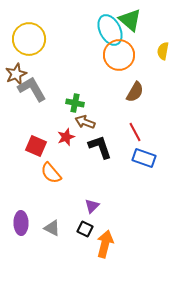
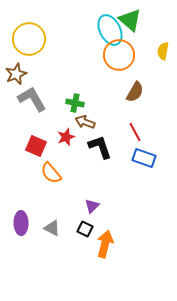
gray L-shape: moved 10 px down
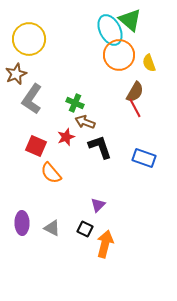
yellow semicircle: moved 14 px left, 12 px down; rotated 30 degrees counterclockwise
gray L-shape: rotated 116 degrees counterclockwise
green cross: rotated 12 degrees clockwise
red line: moved 24 px up
purple triangle: moved 6 px right, 1 px up
purple ellipse: moved 1 px right
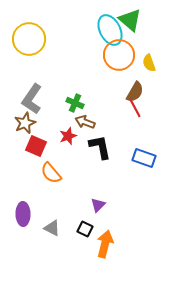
brown star: moved 9 px right, 49 px down
red star: moved 2 px right, 1 px up
black L-shape: rotated 8 degrees clockwise
purple ellipse: moved 1 px right, 9 px up
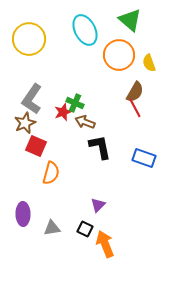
cyan ellipse: moved 25 px left
red star: moved 5 px left, 24 px up
orange semicircle: rotated 125 degrees counterclockwise
gray triangle: rotated 36 degrees counterclockwise
orange arrow: rotated 36 degrees counterclockwise
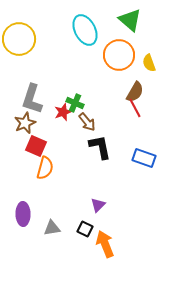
yellow circle: moved 10 px left
gray L-shape: rotated 16 degrees counterclockwise
brown arrow: moved 2 px right; rotated 150 degrees counterclockwise
orange semicircle: moved 6 px left, 5 px up
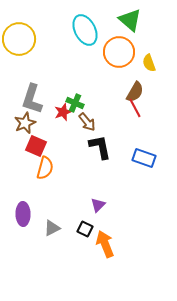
orange circle: moved 3 px up
gray triangle: rotated 18 degrees counterclockwise
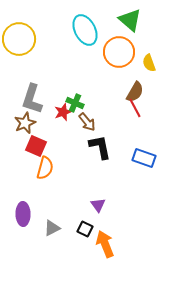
purple triangle: rotated 21 degrees counterclockwise
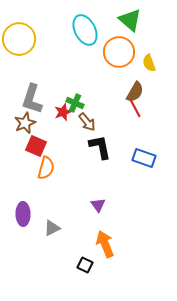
orange semicircle: moved 1 px right
black square: moved 36 px down
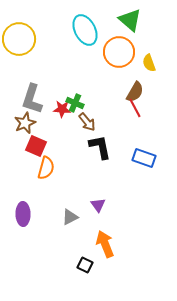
red star: moved 1 px left, 3 px up; rotated 24 degrees clockwise
gray triangle: moved 18 px right, 11 px up
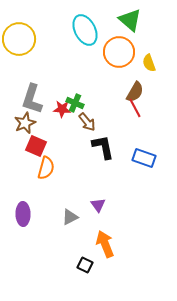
black L-shape: moved 3 px right
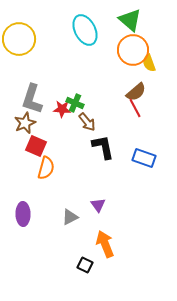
orange circle: moved 14 px right, 2 px up
brown semicircle: moved 1 px right; rotated 20 degrees clockwise
